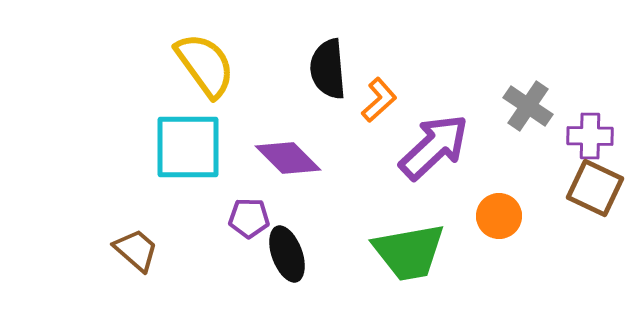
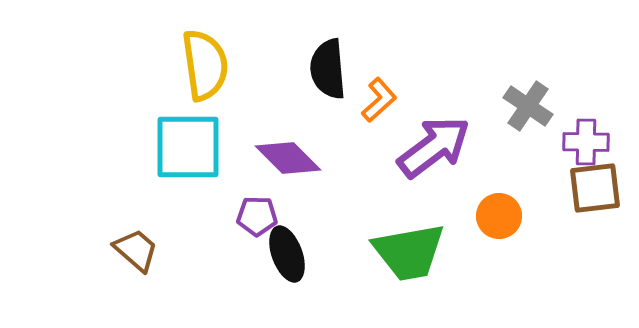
yellow semicircle: rotated 28 degrees clockwise
purple cross: moved 4 px left, 6 px down
purple arrow: rotated 6 degrees clockwise
brown square: rotated 32 degrees counterclockwise
purple pentagon: moved 8 px right, 2 px up
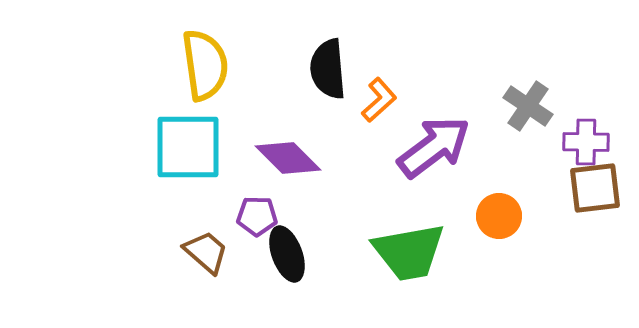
brown trapezoid: moved 70 px right, 2 px down
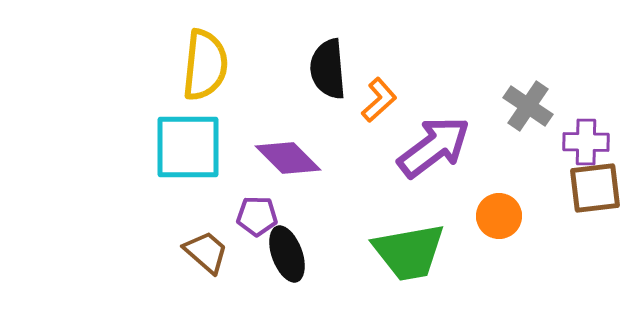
yellow semicircle: rotated 14 degrees clockwise
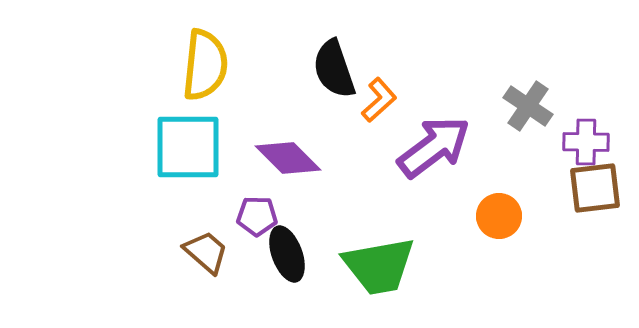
black semicircle: moved 6 px right; rotated 14 degrees counterclockwise
green trapezoid: moved 30 px left, 14 px down
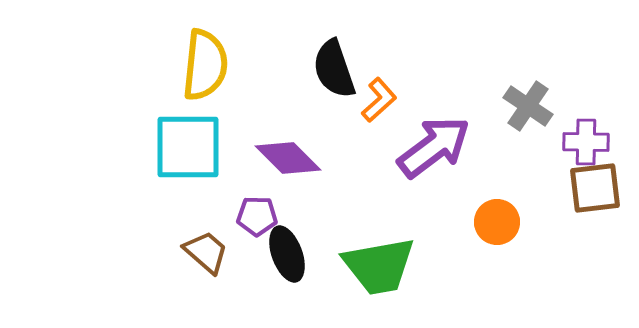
orange circle: moved 2 px left, 6 px down
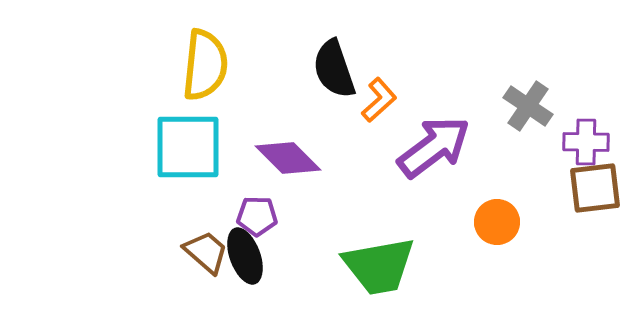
black ellipse: moved 42 px left, 2 px down
